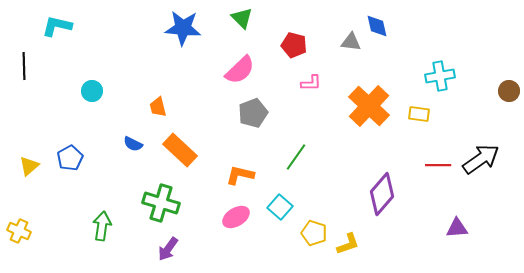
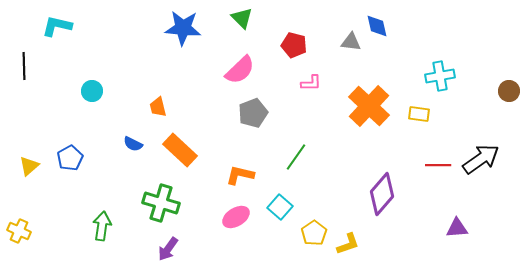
yellow pentagon: rotated 20 degrees clockwise
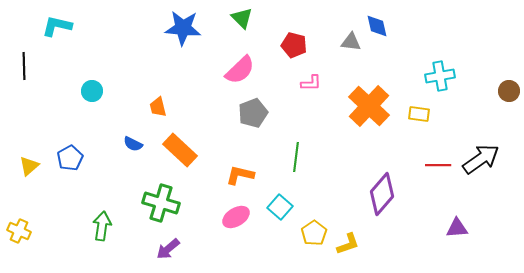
green line: rotated 28 degrees counterclockwise
purple arrow: rotated 15 degrees clockwise
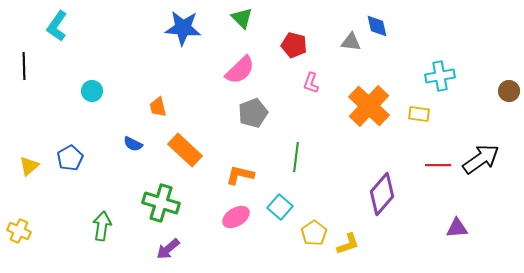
cyan L-shape: rotated 68 degrees counterclockwise
pink L-shape: rotated 110 degrees clockwise
orange rectangle: moved 5 px right
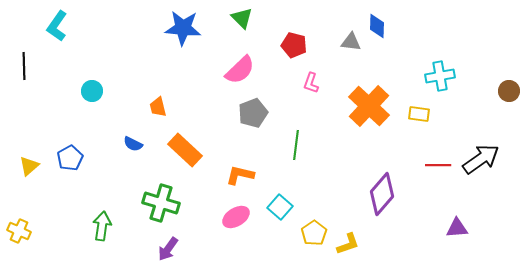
blue diamond: rotated 15 degrees clockwise
green line: moved 12 px up
purple arrow: rotated 15 degrees counterclockwise
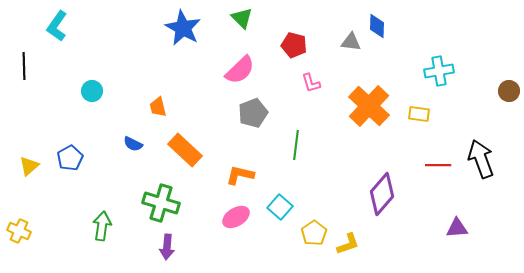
blue star: rotated 24 degrees clockwise
cyan cross: moved 1 px left, 5 px up
pink L-shape: rotated 35 degrees counterclockwise
black arrow: rotated 75 degrees counterclockwise
purple arrow: moved 1 px left, 2 px up; rotated 30 degrees counterclockwise
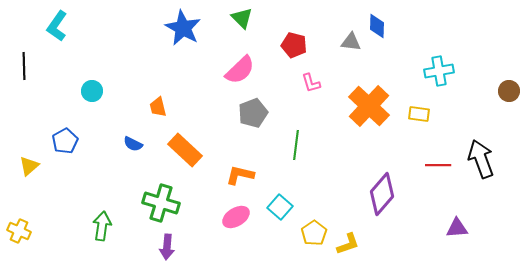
blue pentagon: moved 5 px left, 17 px up
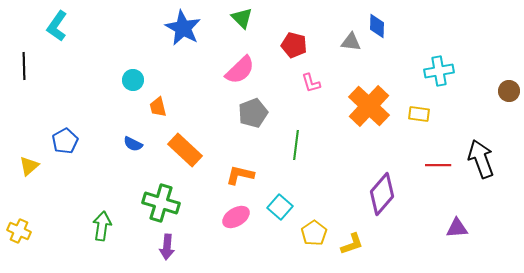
cyan circle: moved 41 px right, 11 px up
yellow L-shape: moved 4 px right
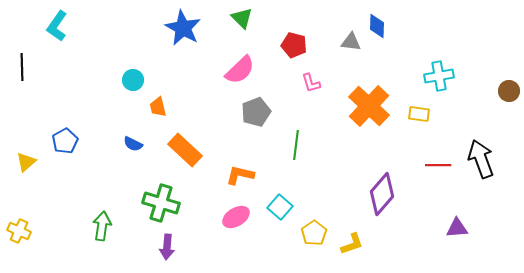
black line: moved 2 px left, 1 px down
cyan cross: moved 5 px down
gray pentagon: moved 3 px right, 1 px up
yellow triangle: moved 3 px left, 4 px up
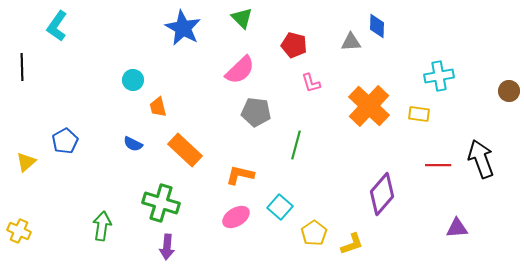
gray triangle: rotated 10 degrees counterclockwise
gray pentagon: rotated 28 degrees clockwise
green line: rotated 8 degrees clockwise
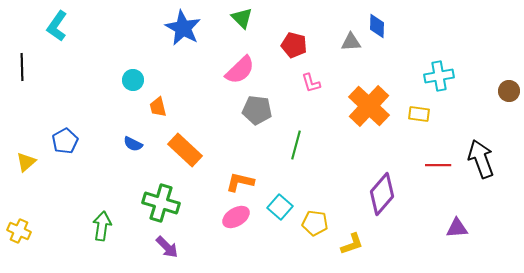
gray pentagon: moved 1 px right, 2 px up
orange L-shape: moved 7 px down
yellow pentagon: moved 1 px right, 10 px up; rotated 30 degrees counterclockwise
purple arrow: rotated 50 degrees counterclockwise
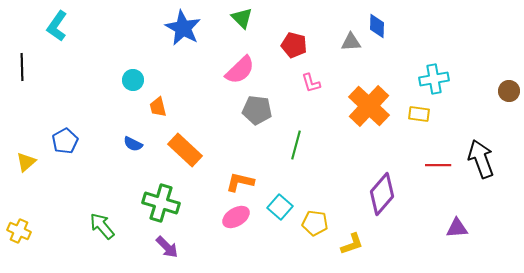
cyan cross: moved 5 px left, 3 px down
green arrow: rotated 48 degrees counterclockwise
